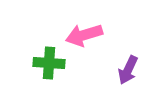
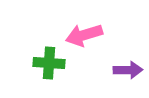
purple arrow: rotated 116 degrees counterclockwise
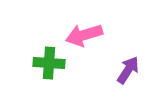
purple arrow: rotated 56 degrees counterclockwise
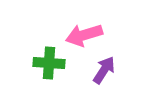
purple arrow: moved 24 px left
